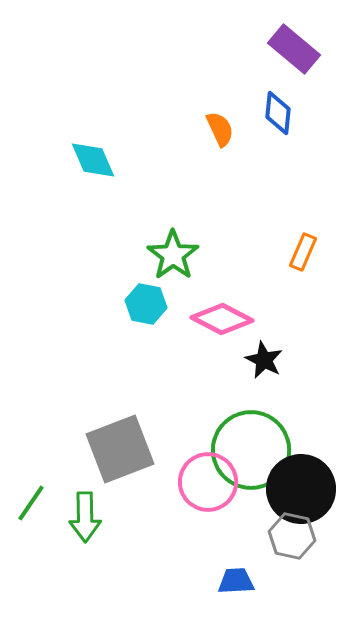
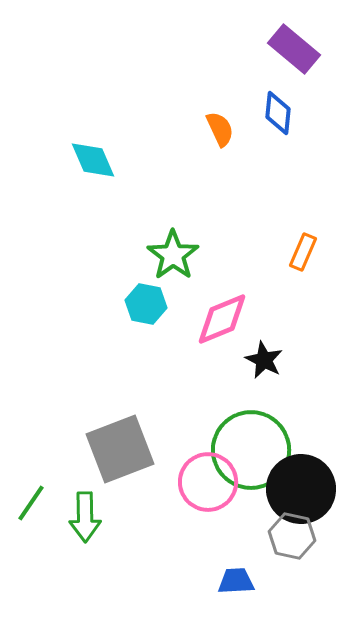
pink diamond: rotated 50 degrees counterclockwise
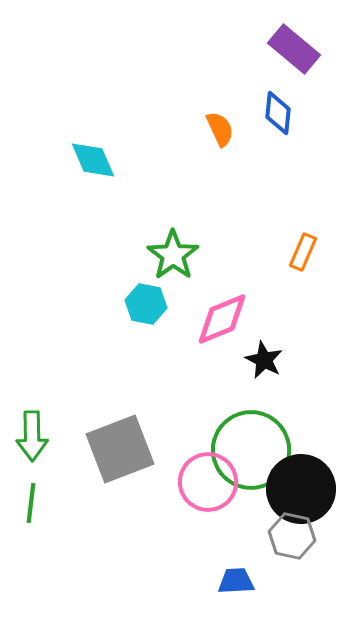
green line: rotated 27 degrees counterclockwise
green arrow: moved 53 px left, 81 px up
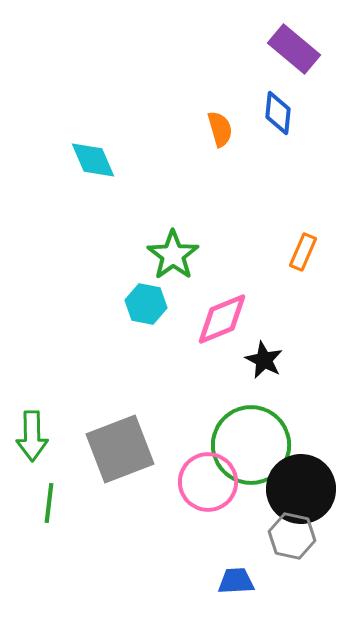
orange semicircle: rotated 9 degrees clockwise
green circle: moved 5 px up
green line: moved 18 px right
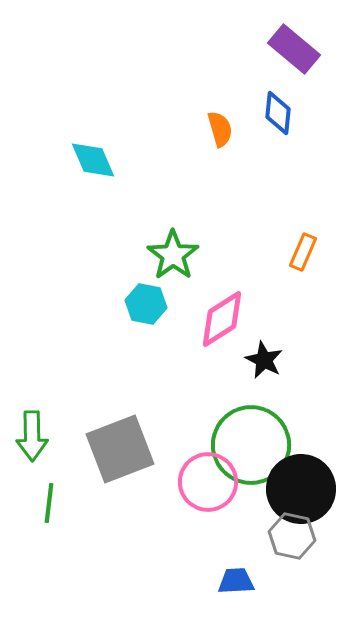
pink diamond: rotated 10 degrees counterclockwise
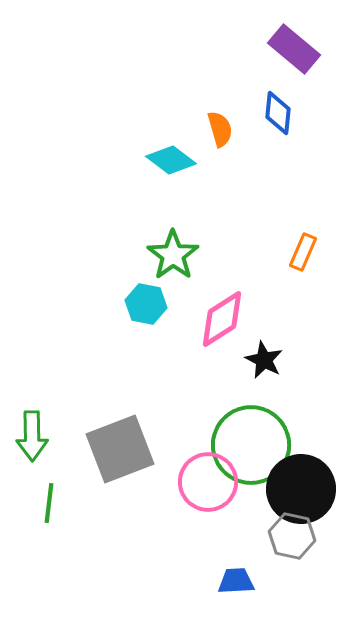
cyan diamond: moved 78 px right; rotated 30 degrees counterclockwise
